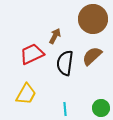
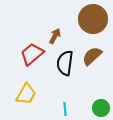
red trapezoid: rotated 15 degrees counterclockwise
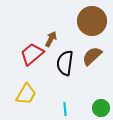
brown circle: moved 1 px left, 2 px down
brown arrow: moved 4 px left, 3 px down
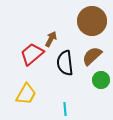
black semicircle: rotated 15 degrees counterclockwise
green circle: moved 28 px up
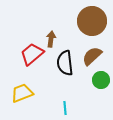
brown arrow: rotated 21 degrees counterclockwise
yellow trapezoid: moved 4 px left, 1 px up; rotated 140 degrees counterclockwise
cyan line: moved 1 px up
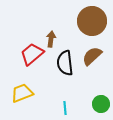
green circle: moved 24 px down
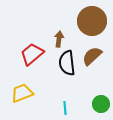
brown arrow: moved 8 px right
black semicircle: moved 2 px right
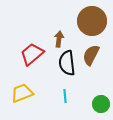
brown semicircle: moved 1 px left, 1 px up; rotated 20 degrees counterclockwise
cyan line: moved 12 px up
